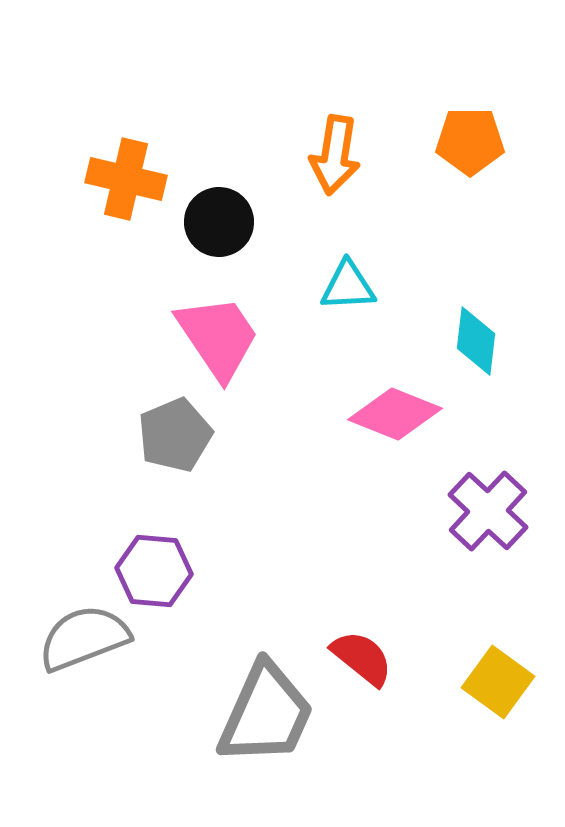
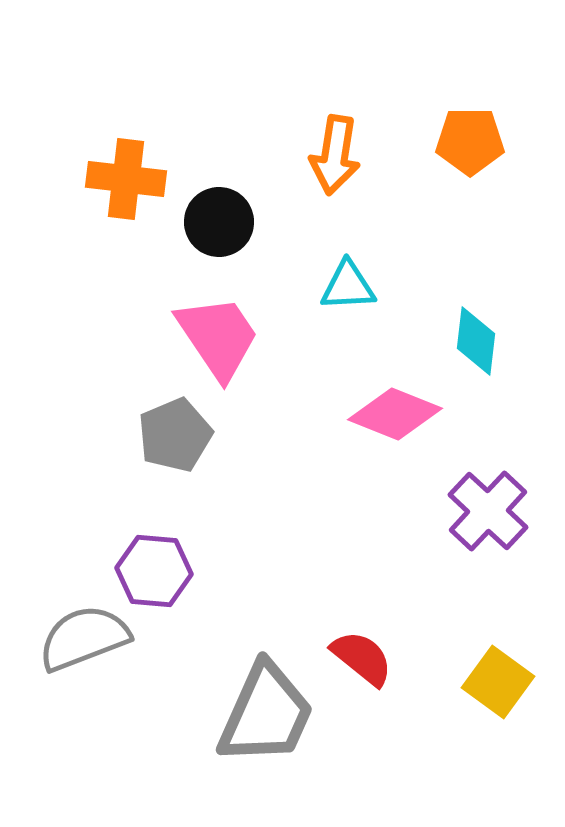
orange cross: rotated 6 degrees counterclockwise
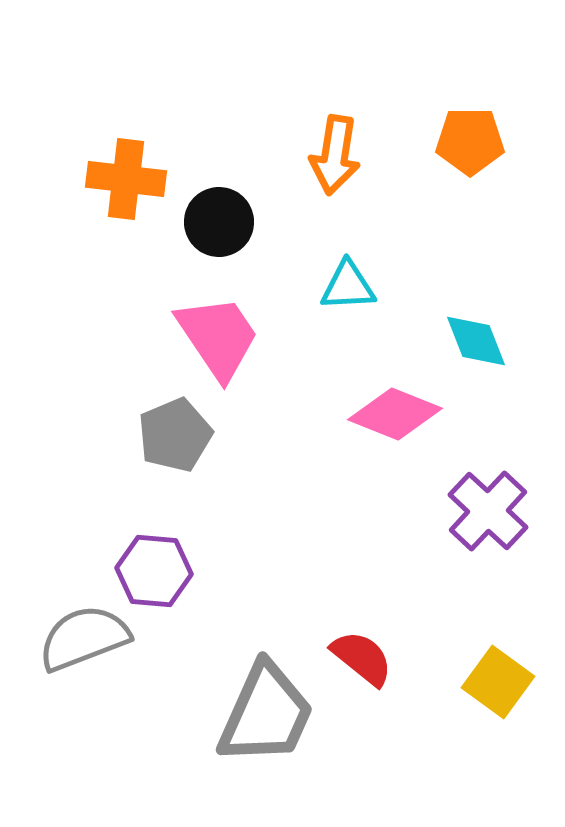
cyan diamond: rotated 28 degrees counterclockwise
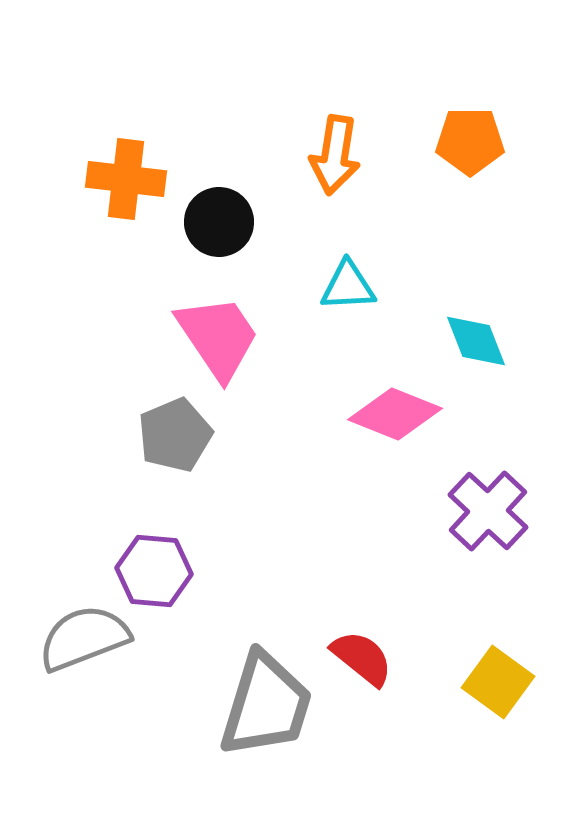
gray trapezoid: moved 9 px up; rotated 7 degrees counterclockwise
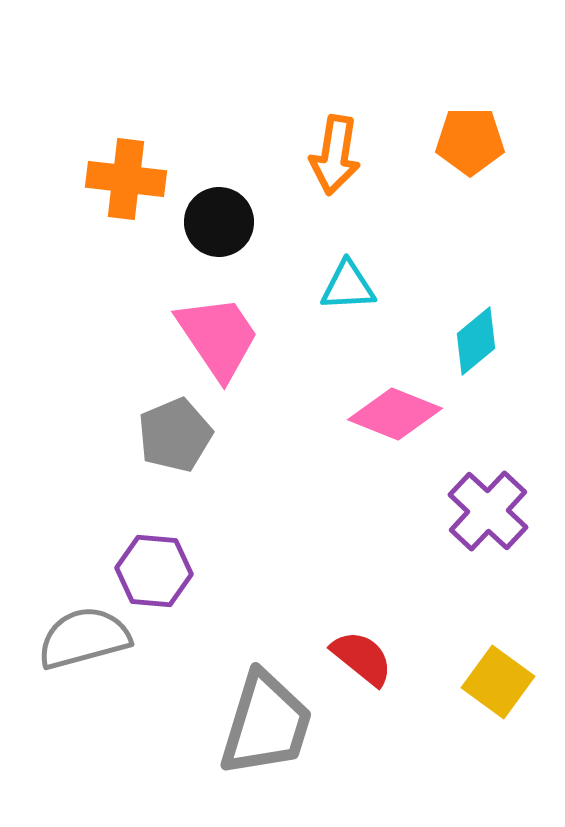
cyan diamond: rotated 72 degrees clockwise
gray semicircle: rotated 6 degrees clockwise
gray trapezoid: moved 19 px down
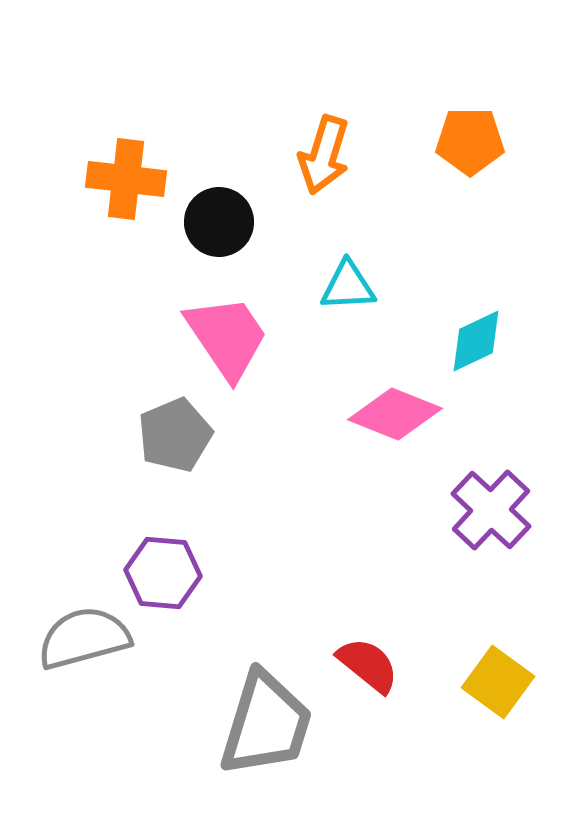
orange arrow: moved 11 px left; rotated 8 degrees clockwise
pink trapezoid: moved 9 px right
cyan diamond: rotated 14 degrees clockwise
purple cross: moved 3 px right, 1 px up
purple hexagon: moved 9 px right, 2 px down
red semicircle: moved 6 px right, 7 px down
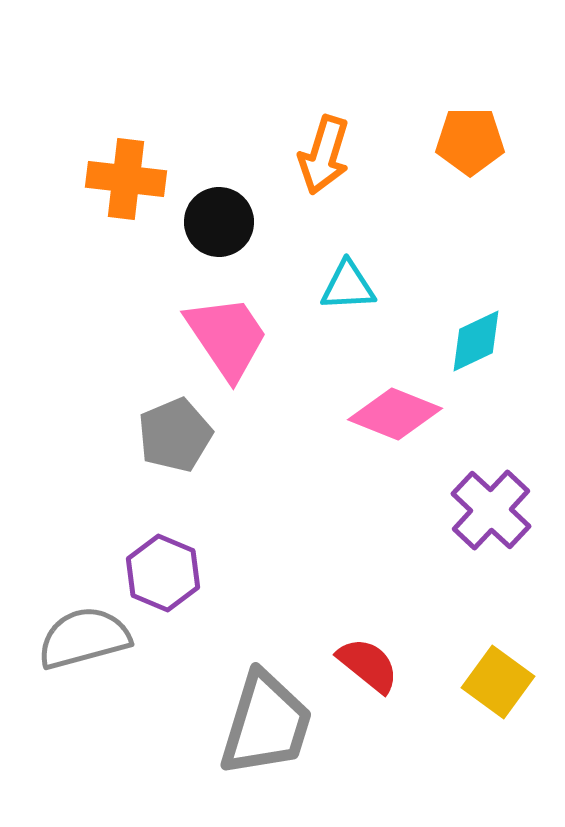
purple hexagon: rotated 18 degrees clockwise
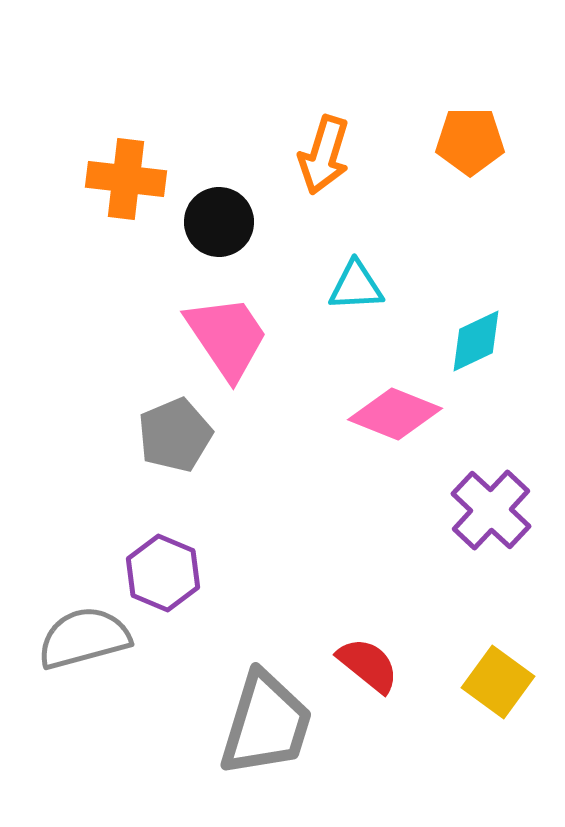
cyan triangle: moved 8 px right
